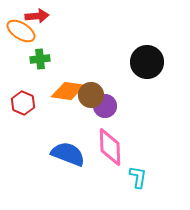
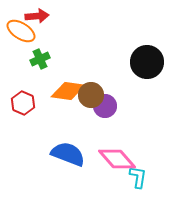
green cross: rotated 18 degrees counterclockwise
pink diamond: moved 7 px right, 12 px down; rotated 39 degrees counterclockwise
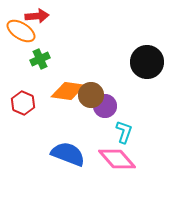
cyan L-shape: moved 14 px left, 45 px up; rotated 10 degrees clockwise
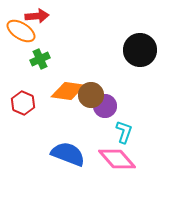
black circle: moved 7 px left, 12 px up
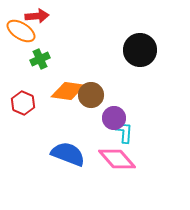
purple circle: moved 9 px right, 12 px down
cyan L-shape: rotated 15 degrees counterclockwise
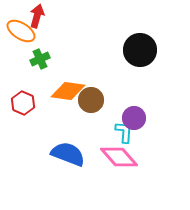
red arrow: rotated 70 degrees counterclockwise
brown circle: moved 5 px down
purple circle: moved 20 px right
pink diamond: moved 2 px right, 2 px up
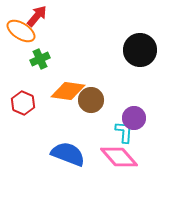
red arrow: rotated 25 degrees clockwise
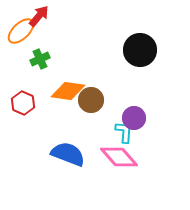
red arrow: moved 2 px right
orange ellipse: rotated 76 degrees counterclockwise
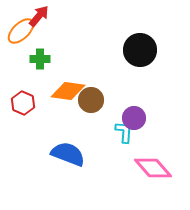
green cross: rotated 24 degrees clockwise
pink diamond: moved 34 px right, 11 px down
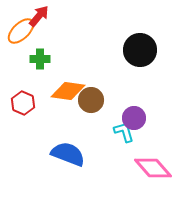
cyan L-shape: rotated 20 degrees counterclockwise
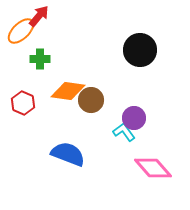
cyan L-shape: rotated 20 degrees counterclockwise
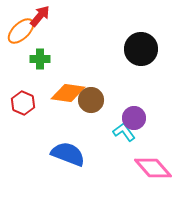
red arrow: moved 1 px right
black circle: moved 1 px right, 1 px up
orange diamond: moved 2 px down
